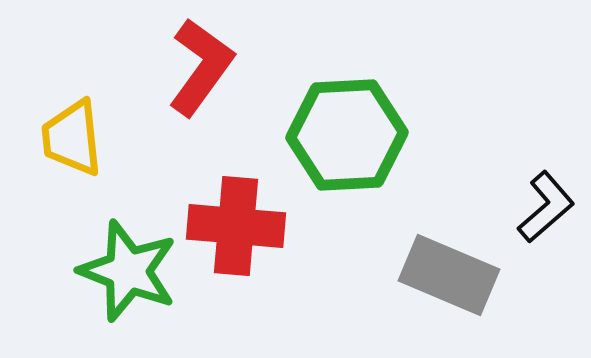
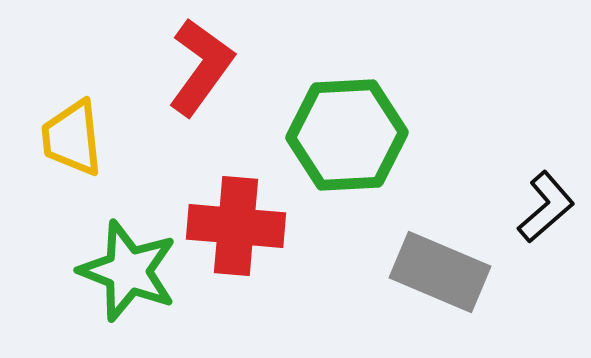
gray rectangle: moved 9 px left, 3 px up
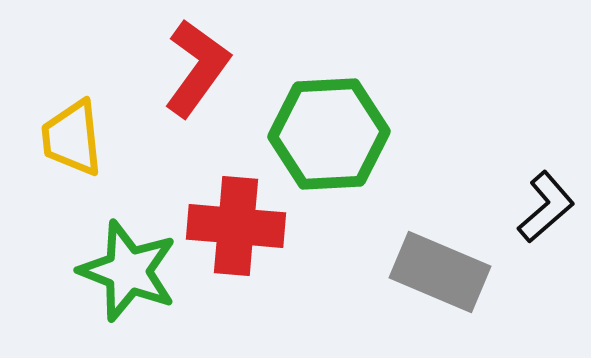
red L-shape: moved 4 px left, 1 px down
green hexagon: moved 18 px left, 1 px up
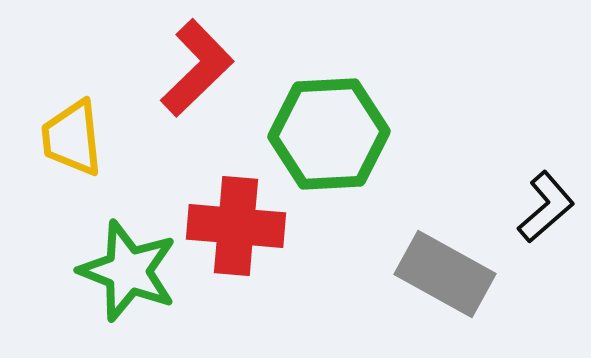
red L-shape: rotated 10 degrees clockwise
gray rectangle: moved 5 px right, 2 px down; rotated 6 degrees clockwise
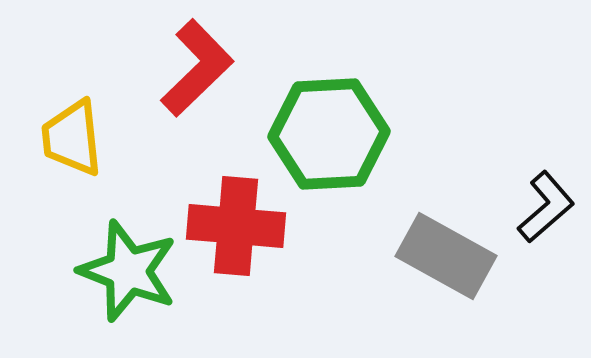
gray rectangle: moved 1 px right, 18 px up
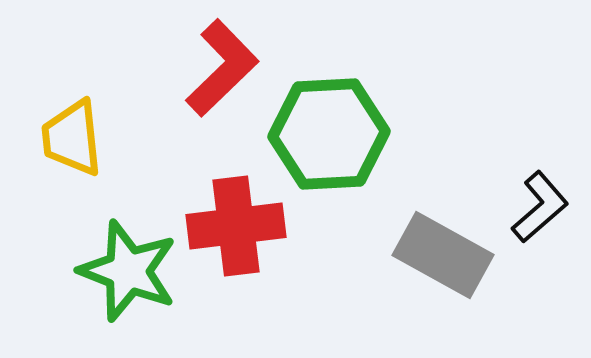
red L-shape: moved 25 px right
black L-shape: moved 6 px left
red cross: rotated 12 degrees counterclockwise
gray rectangle: moved 3 px left, 1 px up
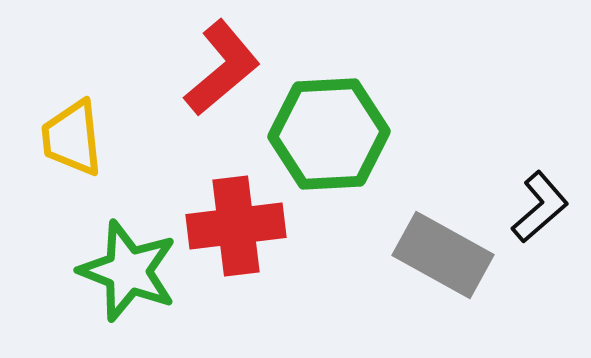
red L-shape: rotated 4 degrees clockwise
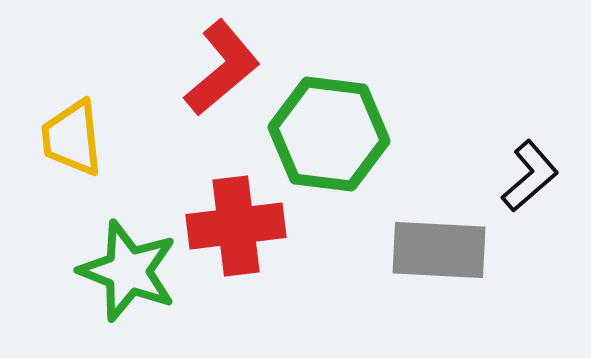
green hexagon: rotated 10 degrees clockwise
black L-shape: moved 10 px left, 31 px up
gray rectangle: moved 4 px left, 5 px up; rotated 26 degrees counterclockwise
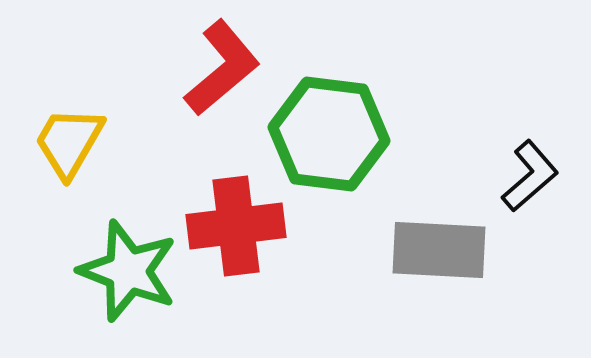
yellow trapezoid: moved 3 px left, 4 px down; rotated 36 degrees clockwise
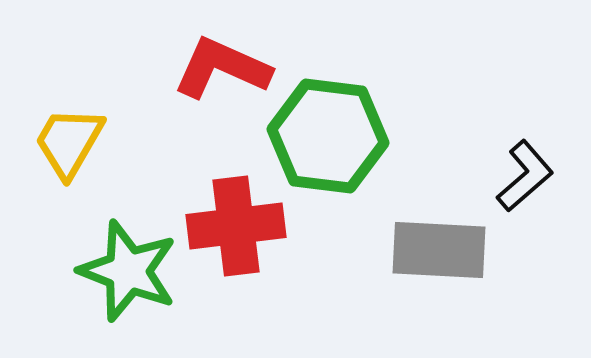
red L-shape: rotated 116 degrees counterclockwise
green hexagon: moved 1 px left, 2 px down
black L-shape: moved 5 px left
